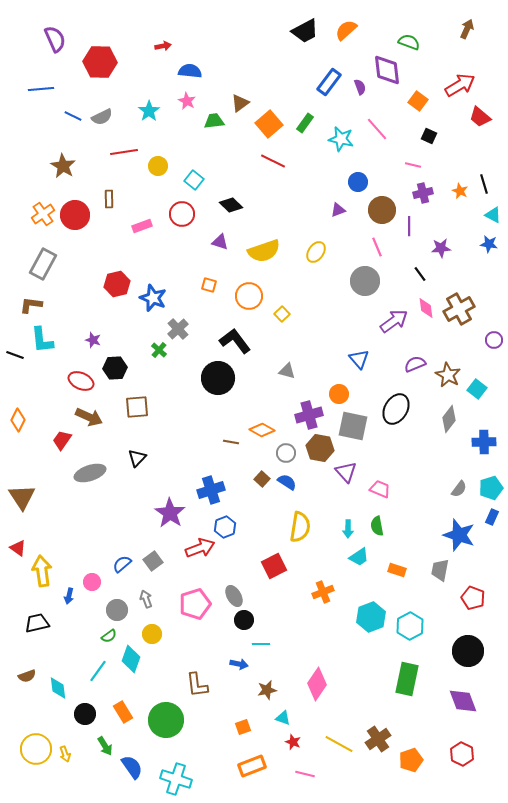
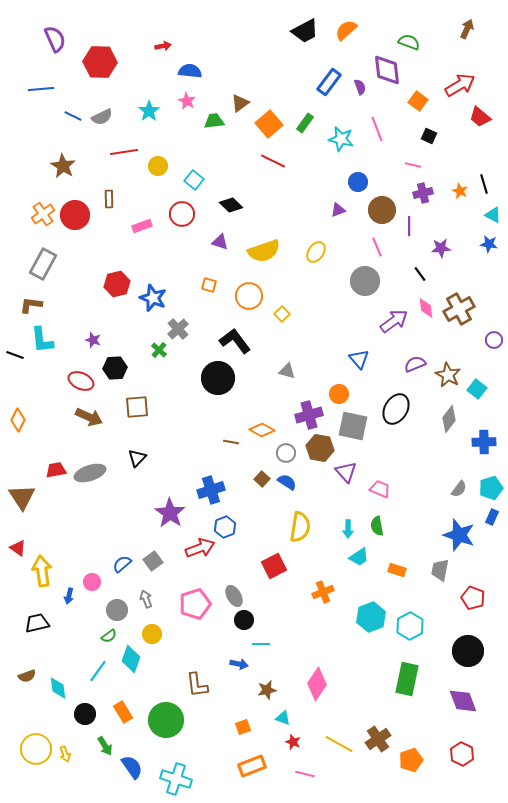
pink line at (377, 129): rotated 20 degrees clockwise
red trapezoid at (62, 440): moved 6 px left, 30 px down; rotated 45 degrees clockwise
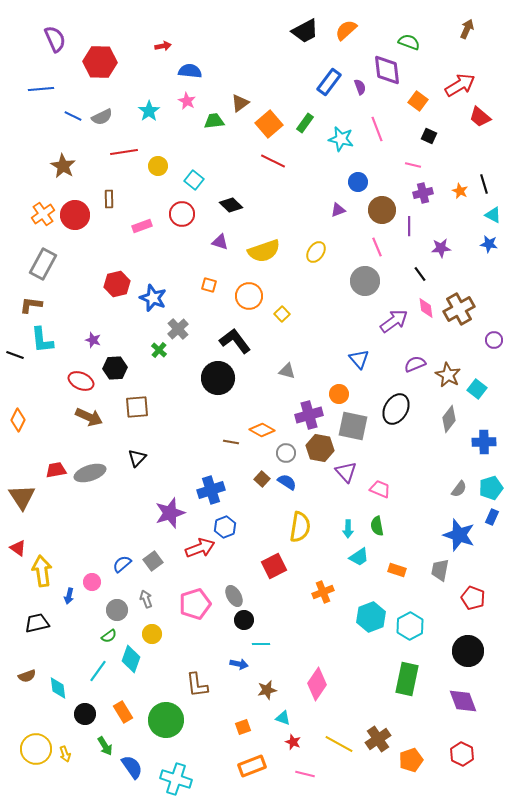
purple star at (170, 513): rotated 20 degrees clockwise
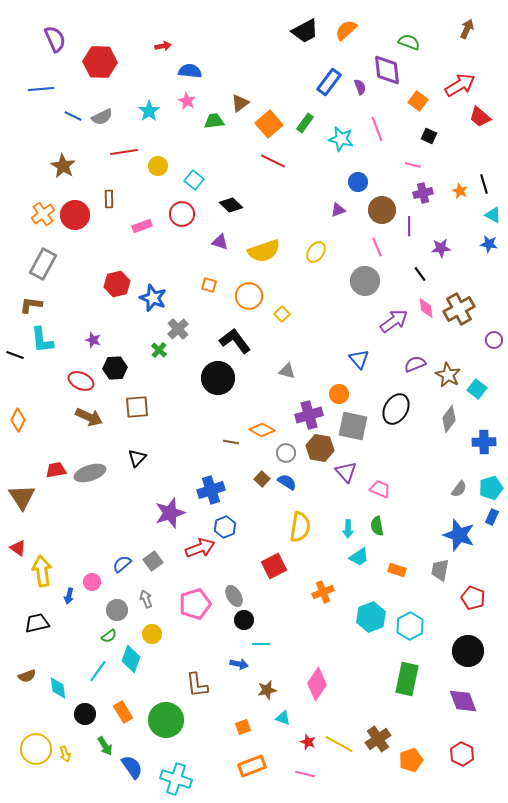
red star at (293, 742): moved 15 px right
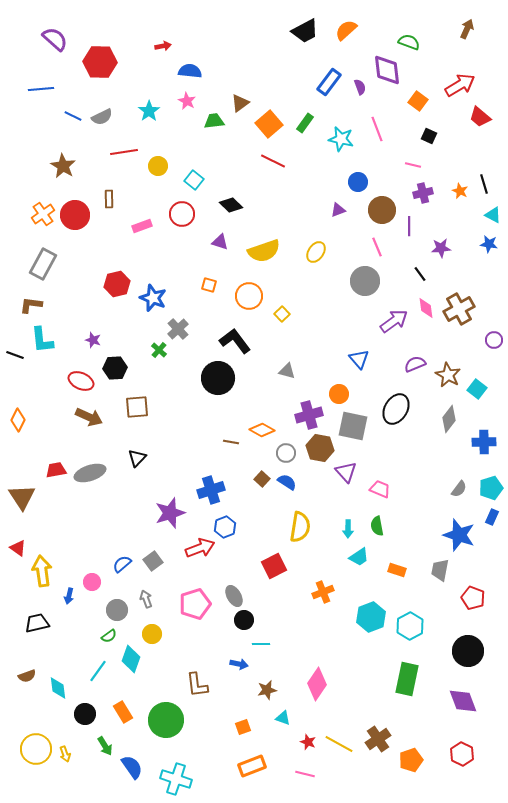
purple semicircle at (55, 39): rotated 24 degrees counterclockwise
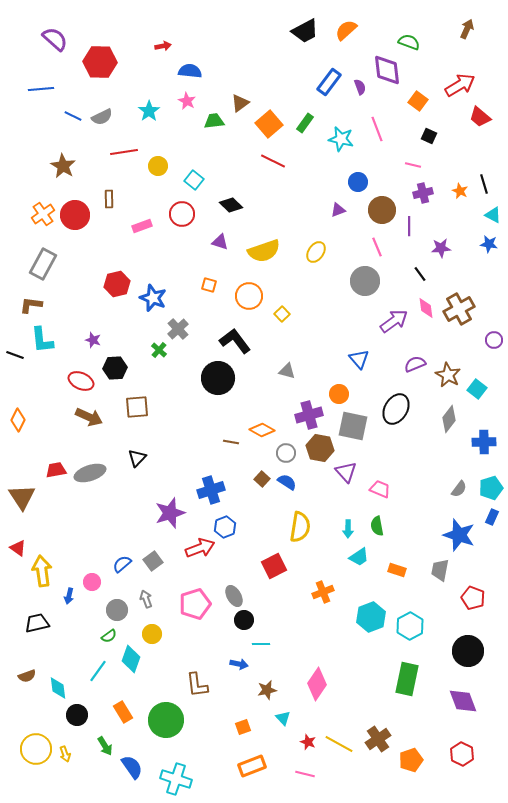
black circle at (85, 714): moved 8 px left, 1 px down
cyan triangle at (283, 718): rotated 28 degrees clockwise
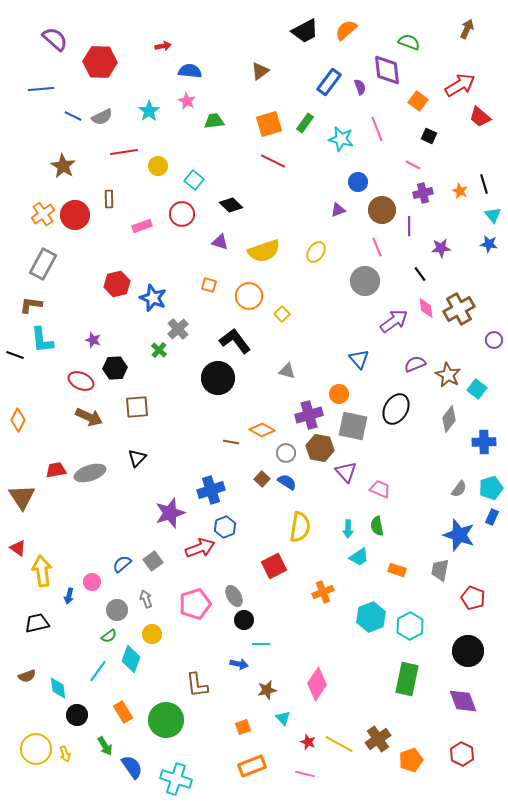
brown triangle at (240, 103): moved 20 px right, 32 px up
orange square at (269, 124): rotated 24 degrees clockwise
pink line at (413, 165): rotated 14 degrees clockwise
cyan triangle at (493, 215): rotated 24 degrees clockwise
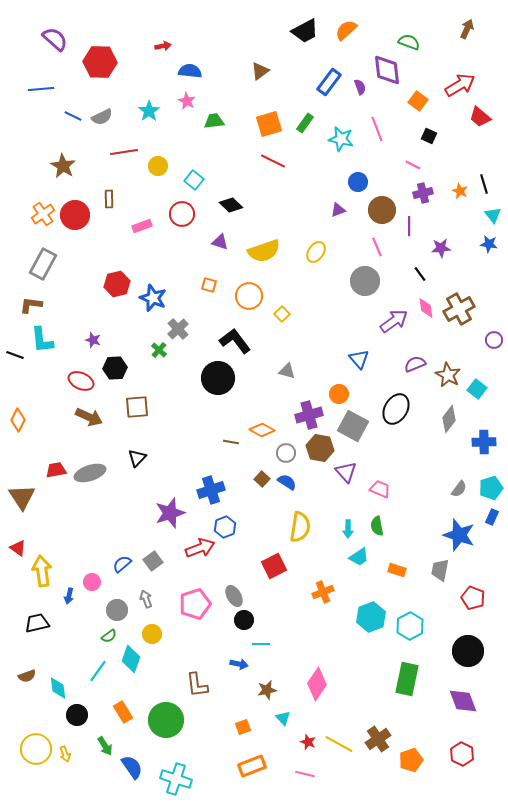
gray square at (353, 426): rotated 16 degrees clockwise
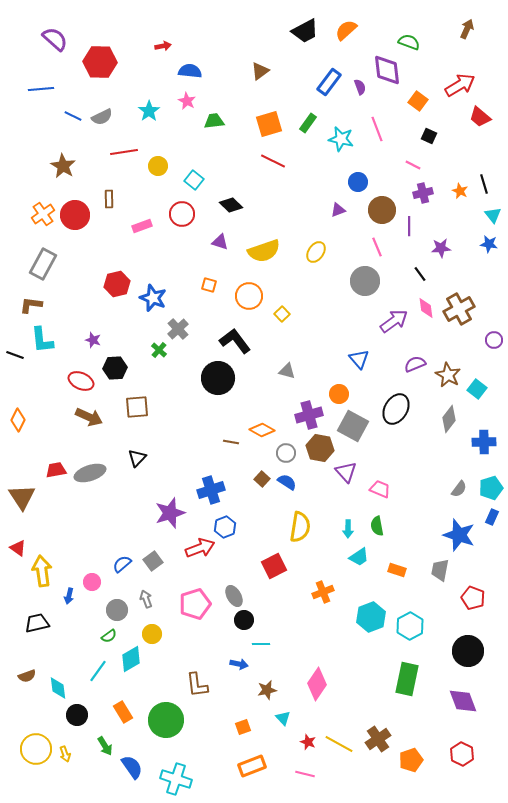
green rectangle at (305, 123): moved 3 px right
cyan diamond at (131, 659): rotated 40 degrees clockwise
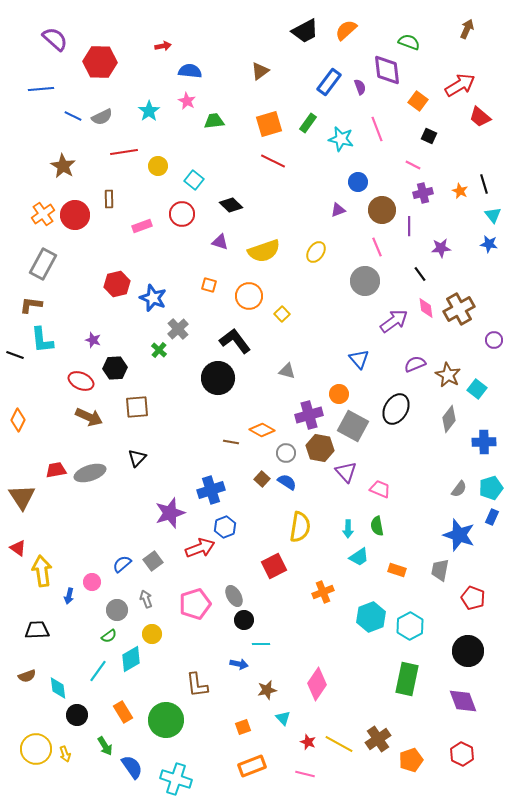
black trapezoid at (37, 623): moved 7 px down; rotated 10 degrees clockwise
